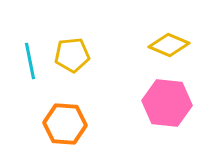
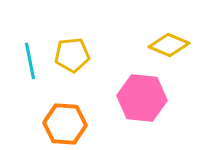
pink hexagon: moved 25 px left, 5 px up
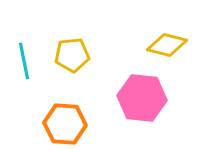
yellow diamond: moved 2 px left; rotated 9 degrees counterclockwise
cyan line: moved 6 px left
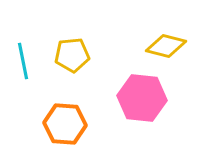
yellow diamond: moved 1 px left, 1 px down
cyan line: moved 1 px left
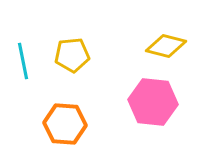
pink hexagon: moved 11 px right, 4 px down
